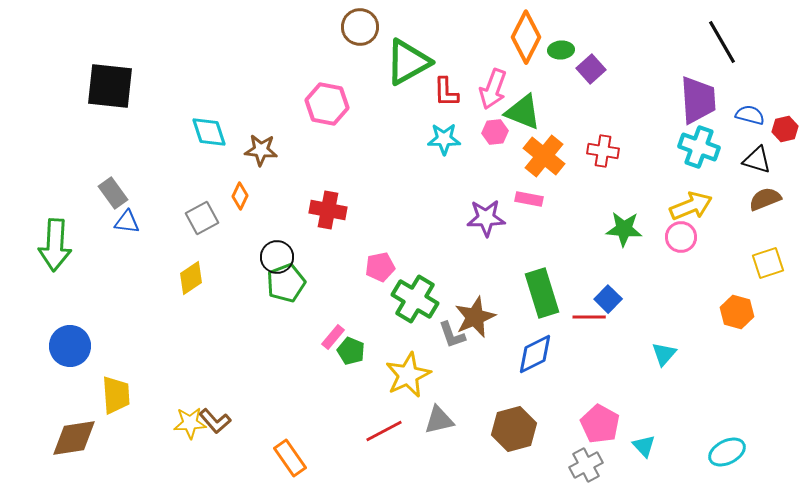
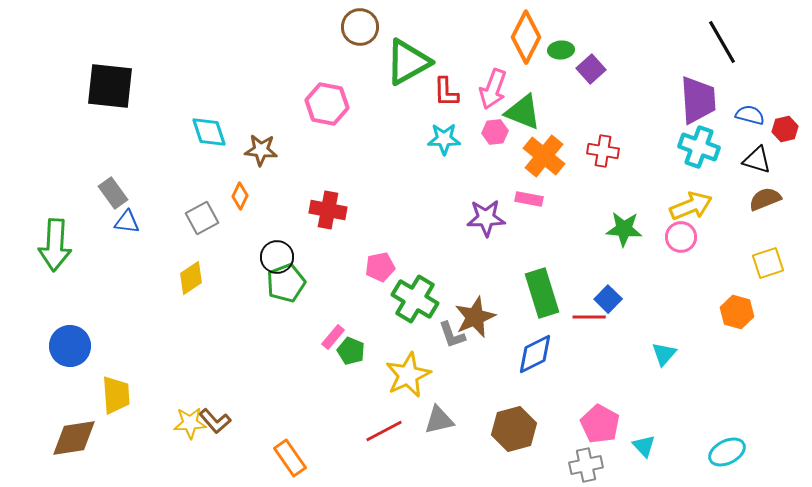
gray cross at (586, 465): rotated 16 degrees clockwise
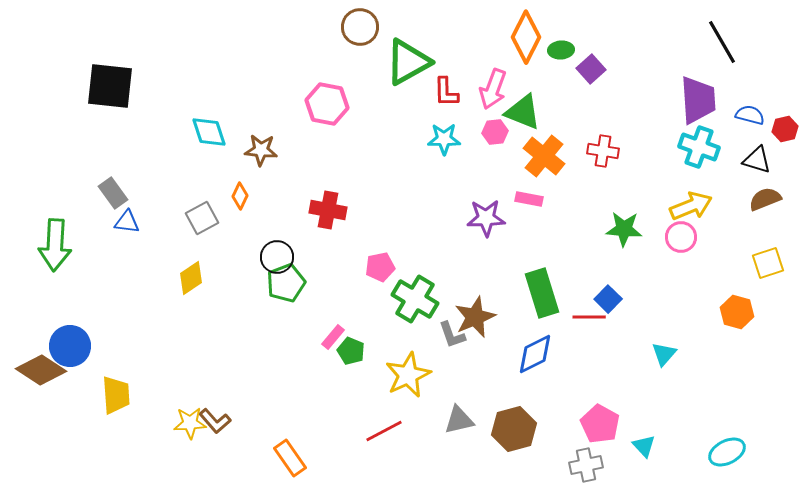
gray triangle at (439, 420): moved 20 px right
brown diamond at (74, 438): moved 33 px left, 68 px up; rotated 42 degrees clockwise
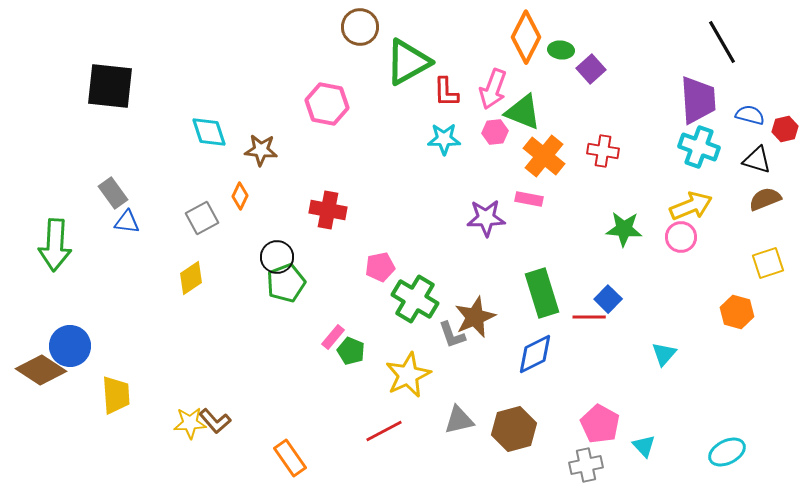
green ellipse at (561, 50): rotated 10 degrees clockwise
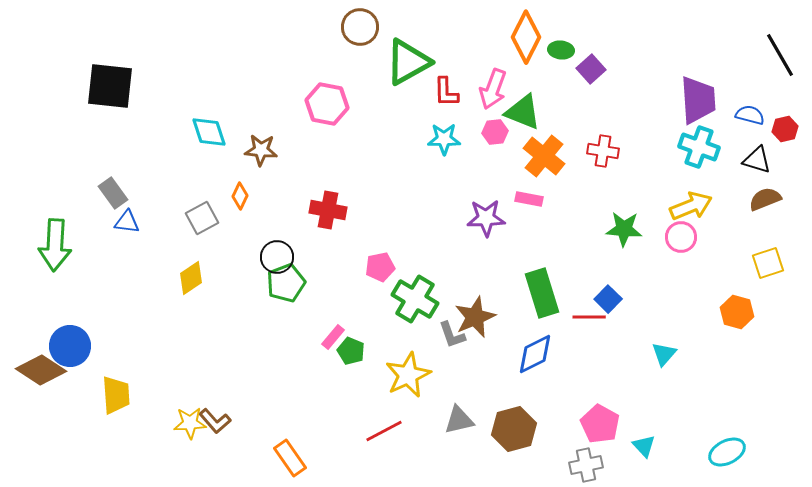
black line at (722, 42): moved 58 px right, 13 px down
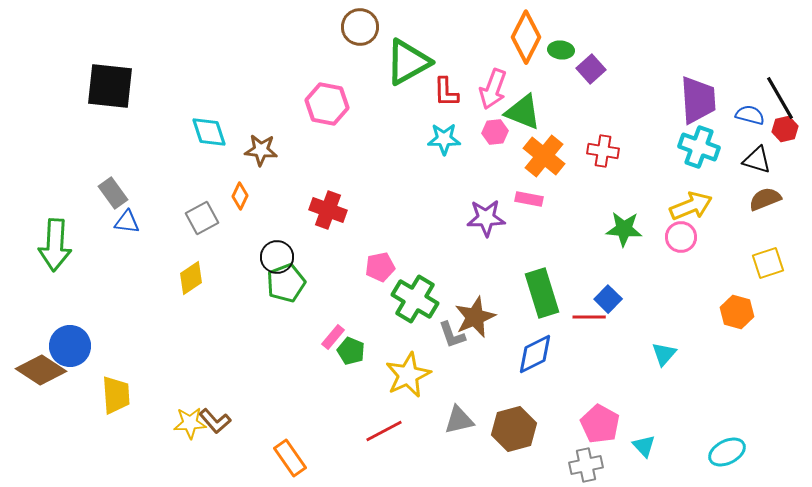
black line at (780, 55): moved 43 px down
red cross at (328, 210): rotated 9 degrees clockwise
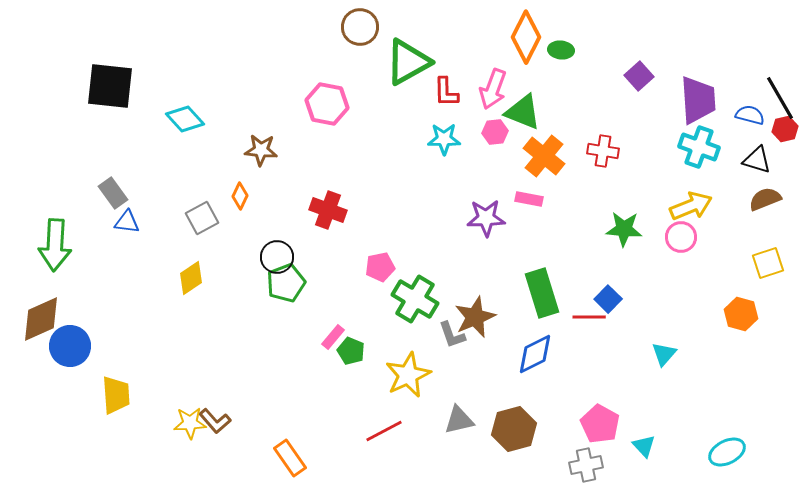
purple square at (591, 69): moved 48 px right, 7 px down
cyan diamond at (209, 132): moved 24 px left, 13 px up; rotated 24 degrees counterclockwise
orange hexagon at (737, 312): moved 4 px right, 2 px down
brown diamond at (41, 370): moved 51 px up; rotated 57 degrees counterclockwise
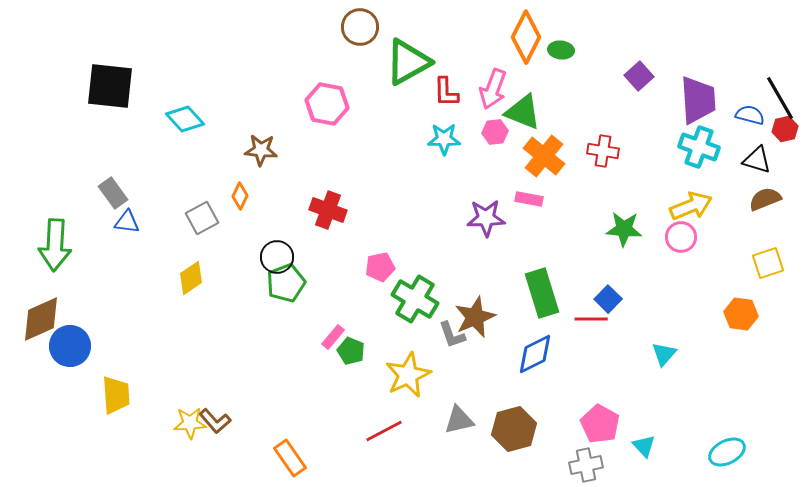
orange hexagon at (741, 314): rotated 8 degrees counterclockwise
red line at (589, 317): moved 2 px right, 2 px down
